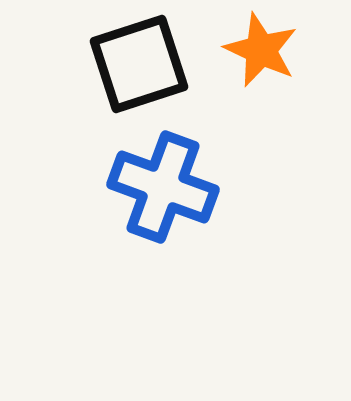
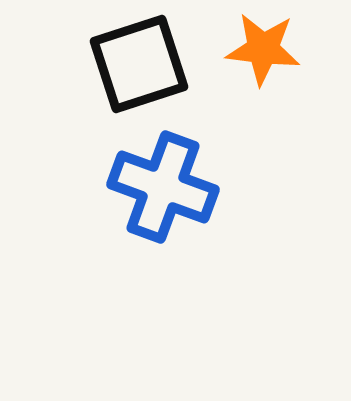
orange star: moved 2 px right, 1 px up; rotated 18 degrees counterclockwise
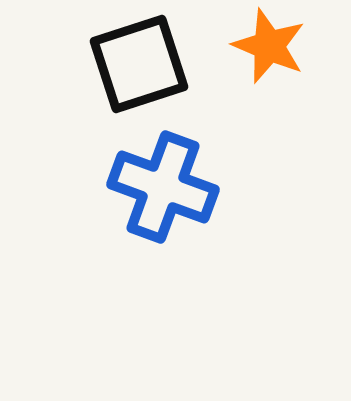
orange star: moved 6 px right, 3 px up; rotated 16 degrees clockwise
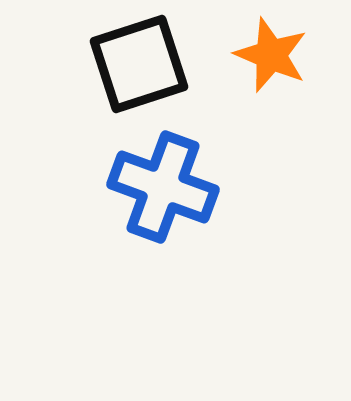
orange star: moved 2 px right, 9 px down
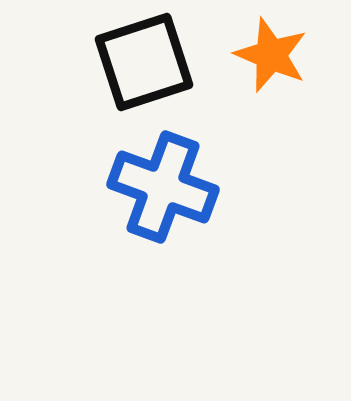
black square: moved 5 px right, 2 px up
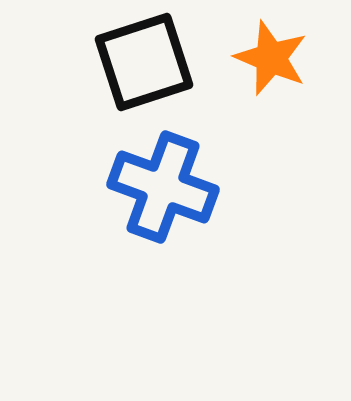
orange star: moved 3 px down
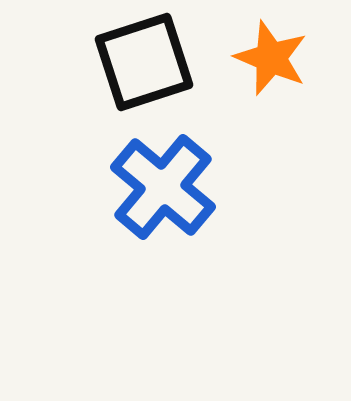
blue cross: rotated 20 degrees clockwise
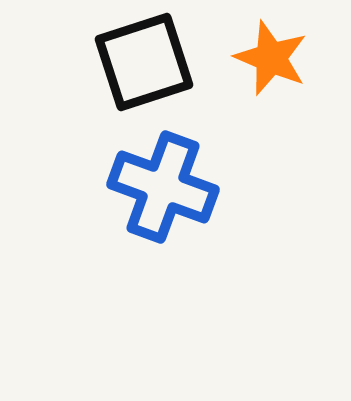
blue cross: rotated 20 degrees counterclockwise
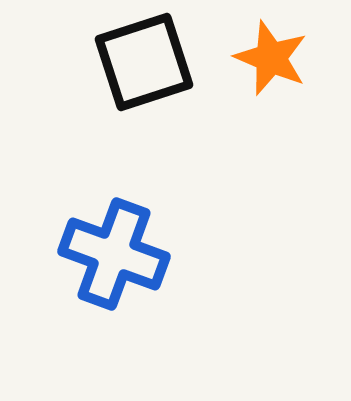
blue cross: moved 49 px left, 67 px down
